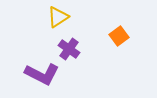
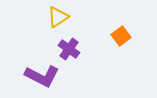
orange square: moved 2 px right
purple L-shape: moved 2 px down
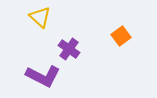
yellow triangle: moved 18 px left; rotated 45 degrees counterclockwise
purple L-shape: moved 1 px right
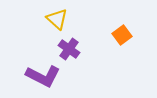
yellow triangle: moved 17 px right, 2 px down
orange square: moved 1 px right, 1 px up
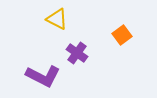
yellow triangle: rotated 15 degrees counterclockwise
purple cross: moved 8 px right, 4 px down
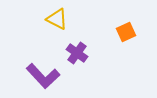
orange square: moved 4 px right, 3 px up; rotated 12 degrees clockwise
purple L-shape: rotated 20 degrees clockwise
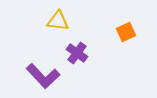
yellow triangle: moved 1 px right, 2 px down; rotated 20 degrees counterclockwise
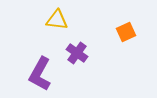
yellow triangle: moved 1 px left, 1 px up
purple L-shape: moved 3 px left, 2 px up; rotated 72 degrees clockwise
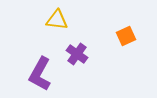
orange square: moved 4 px down
purple cross: moved 1 px down
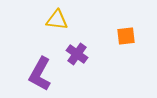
orange square: rotated 18 degrees clockwise
